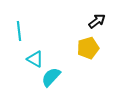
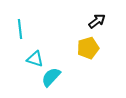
cyan line: moved 1 px right, 2 px up
cyan triangle: rotated 12 degrees counterclockwise
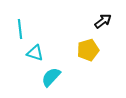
black arrow: moved 6 px right
yellow pentagon: moved 2 px down
cyan triangle: moved 6 px up
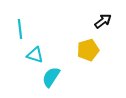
cyan triangle: moved 2 px down
cyan semicircle: rotated 10 degrees counterclockwise
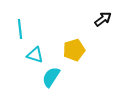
black arrow: moved 2 px up
yellow pentagon: moved 14 px left
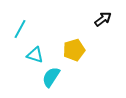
cyan line: rotated 36 degrees clockwise
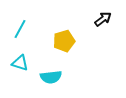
yellow pentagon: moved 10 px left, 9 px up
cyan triangle: moved 15 px left, 8 px down
cyan semicircle: rotated 130 degrees counterclockwise
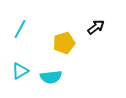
black arrow: moved 7 px left, 8 px down
yellow pentagon: moved 2 px down
cyan triangle: moved 8 px down; rotated 48 degrees counterclockwise
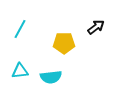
yellow pentagon: rotated 15 degrees clockwise
cyan triangle: rotated 24 degrees clockwise
